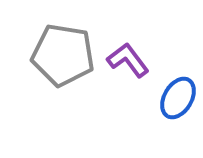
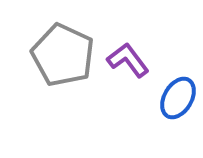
gray pentagon: rotated 16 degrees clockwise
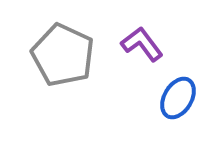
purple L-shape: moved 14 px right, 16 px up
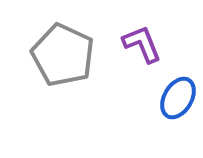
purple L-shape: rotated 15 degrees clockwise
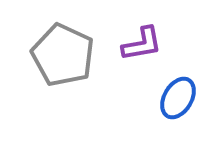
purple L-shape: rotated 102 degrees clockwise
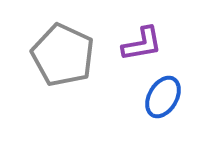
blue ellipse: moved 15 px left, 1 px up
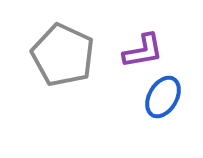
purple L-shape: moved 1 px right, 7 px down
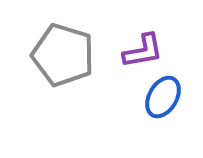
gray pentagon: rotated 8 degrees counterclockwise
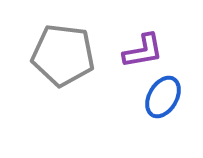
gray pentagon: rotated 10 degrees counterclockwise
